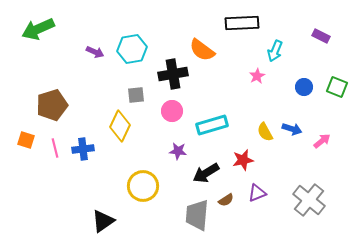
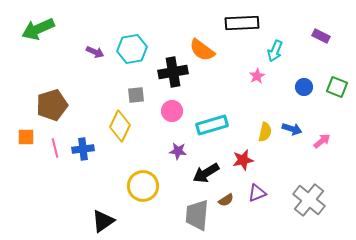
black cross: moved 2 px up
yellow semicircle: rotated 138 degrees counterclockwise
orange square: moved 3 px up; rotated 18 degrees counterclockwise
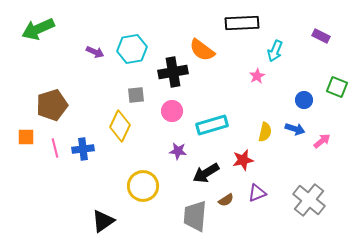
blue circle: moved 13 px down
blue arrow: moved 3 px right
gray trapezoid: moved 2 px left, 1 px down
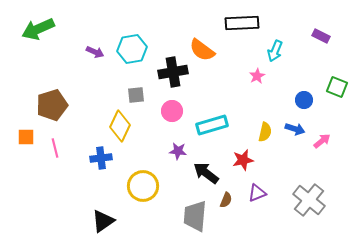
blue cross: moved 18 px right, 9 px down
black arrow: rotated 68 degrees clockwise
brown semicircle: rotated 35 degrees counterclockwise
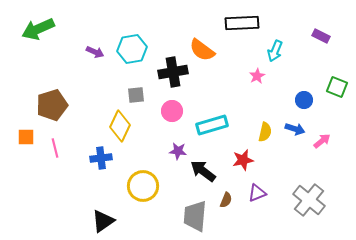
black arrow: moved 3 px left, 2 px up
